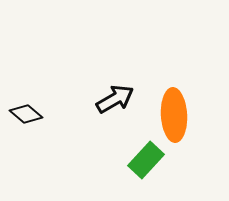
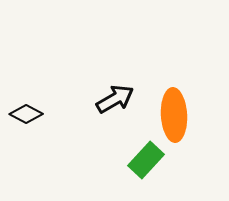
black diamond: rotated 12 degrees counterclockwise
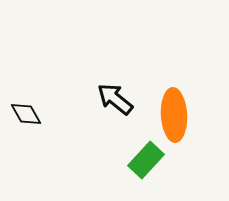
black arrow: rotated 111 degrees counterclockwise
black diamond: rotated 32 degrees clockwise
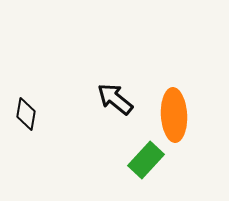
black diamond: rotated 40 degrees clockwise
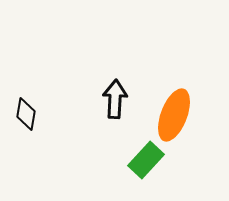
black arrow: rotated 54 degrees clockwise
orange ellipse: rotated 24 degrees clockwise
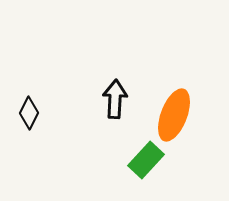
black diamond: moved 3 px right, 1 px up; rotated 16 degrees clockwise
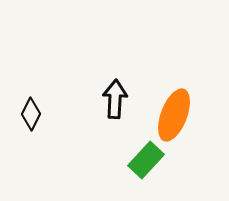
black diamond: moved 2 px right, 1 px down
